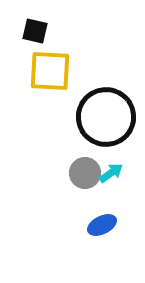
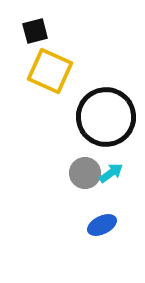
black square: rotated 28 degrees counterclockwise
yellow square: rotated 21 degrees clockwise
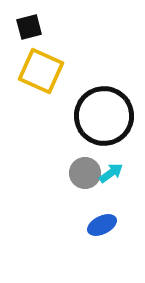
black square: moved 6 px left, 4 px up
yellow square: moved 9 px left
black circle: moved 2 px left, 1 px up
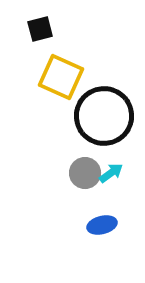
black square: moved 11 px right, 2 px down
yellow square: moved 20 px right, 6 px down
blue ellipse: rotated 12 degrees clockwise
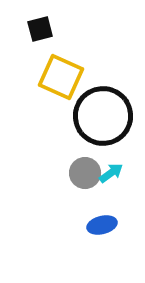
black circle: moved 1 px left
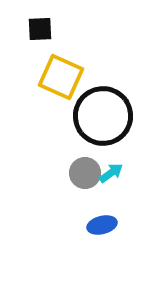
black square: rotated 12 degrees clockwise
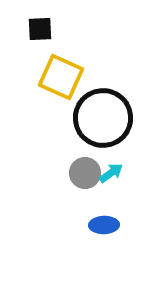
black circle: moved 2 px down
blue ellipse: moved 2 px right; rotated 12 degrees clockwise
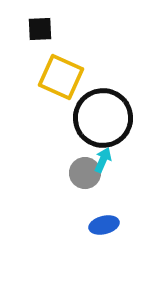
cyan arrow: moved 8 px left, 13 px up; rotated 30 degrees counterclockwise
blue ellipse: rotated 12 degrees counterclockwise
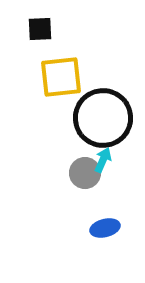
yellow square: rotated 30 degrees counterclockwise
blue ellipse: moved 1 px right, 3 px down
